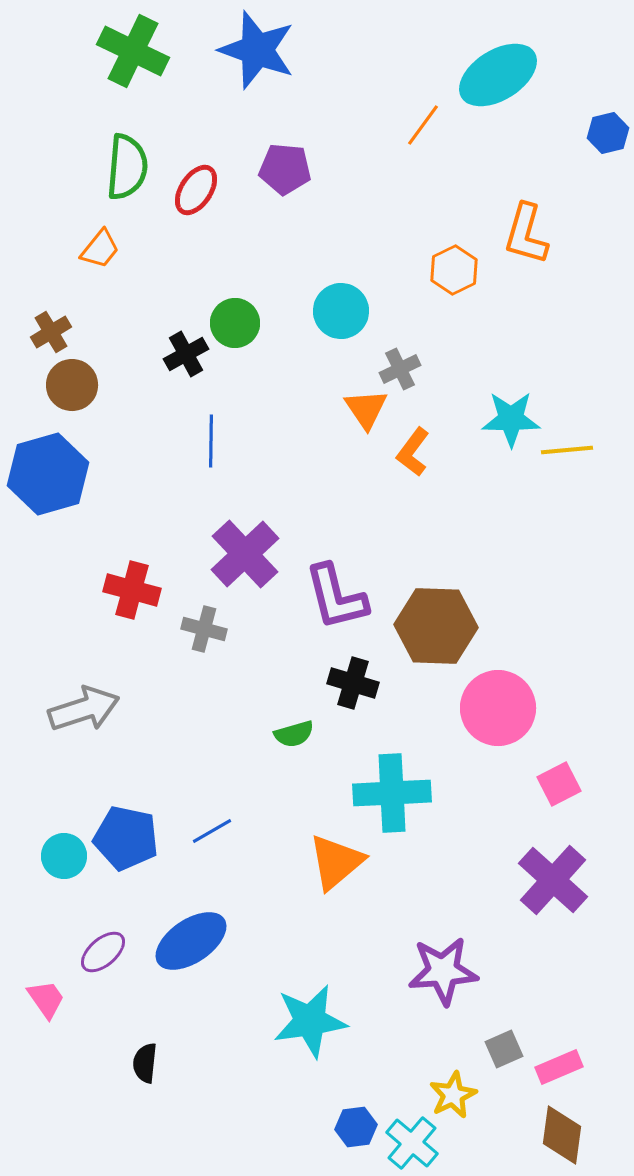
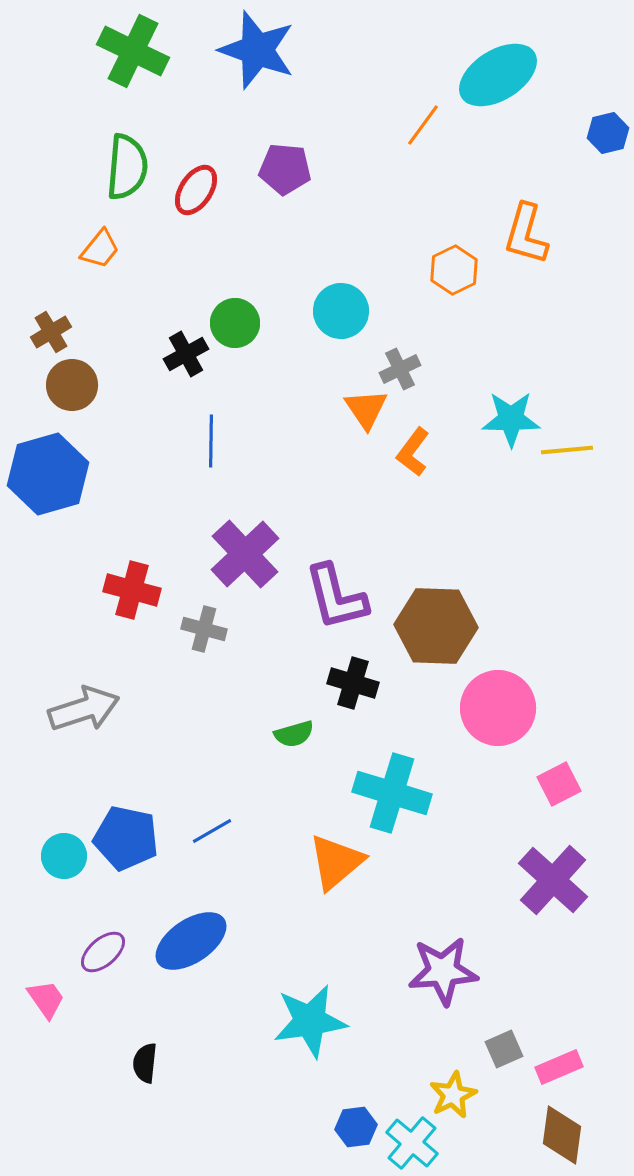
cyan cross at (392, 793): rotated 20 degrees clockwise
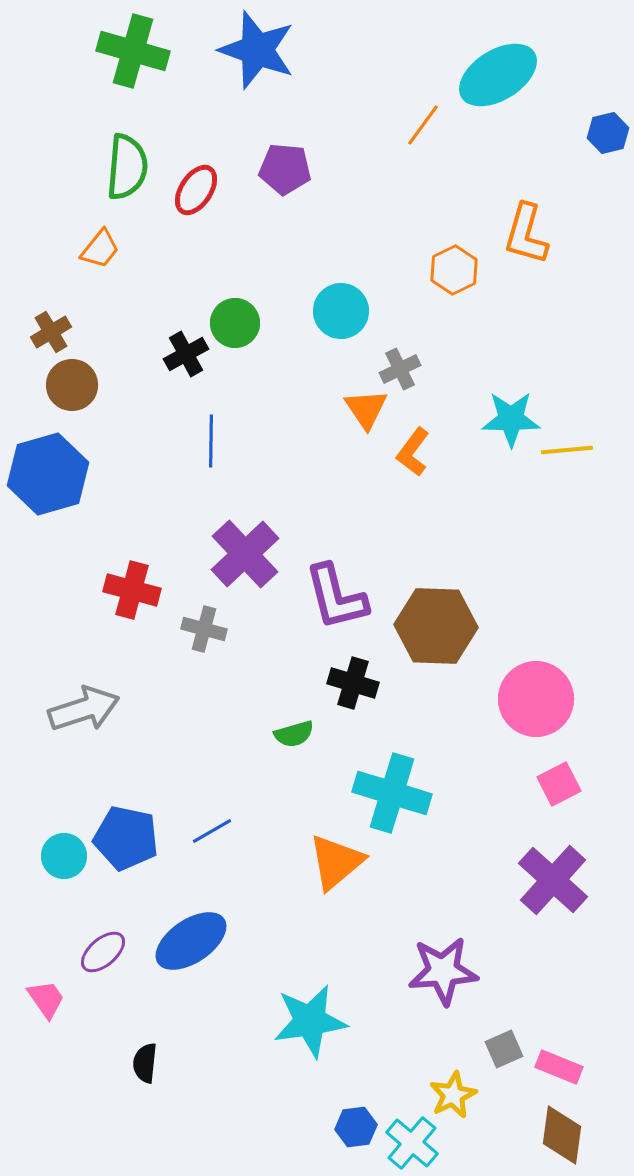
green cross at (133, 51): rotated 10 degrees counterclockwise
pink circle at (498, 708): moved 38 px right, 9 px up
pink rectangle at (559, 1067): rotated 45 degrees clockwise
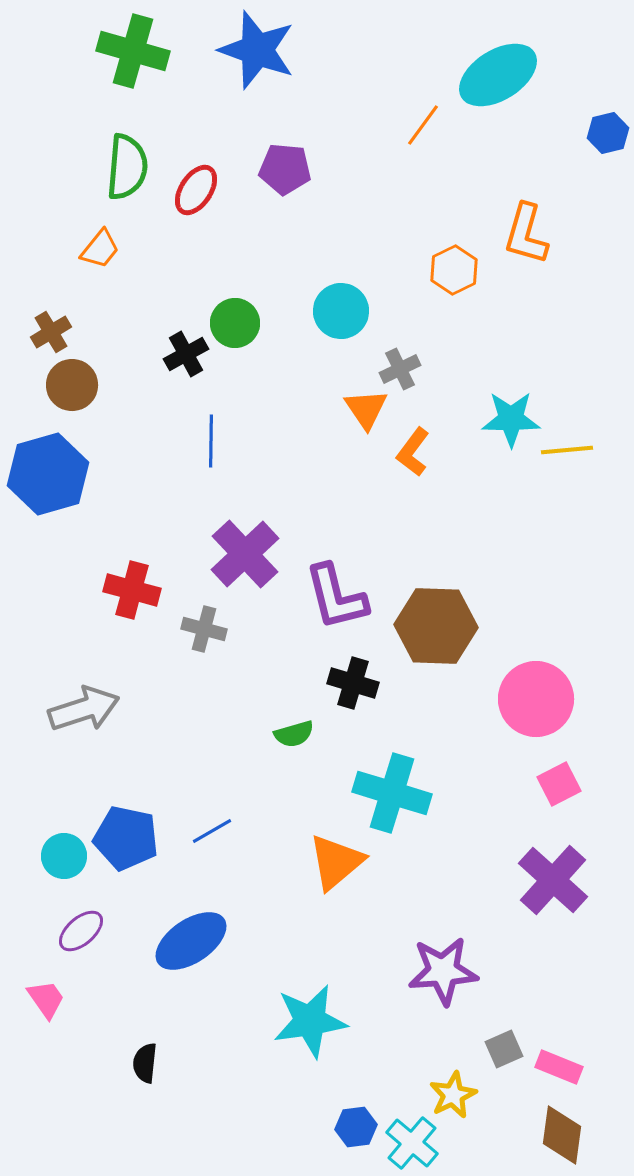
purple ellipse at (103, 952): moved 22 px left, 21 px up
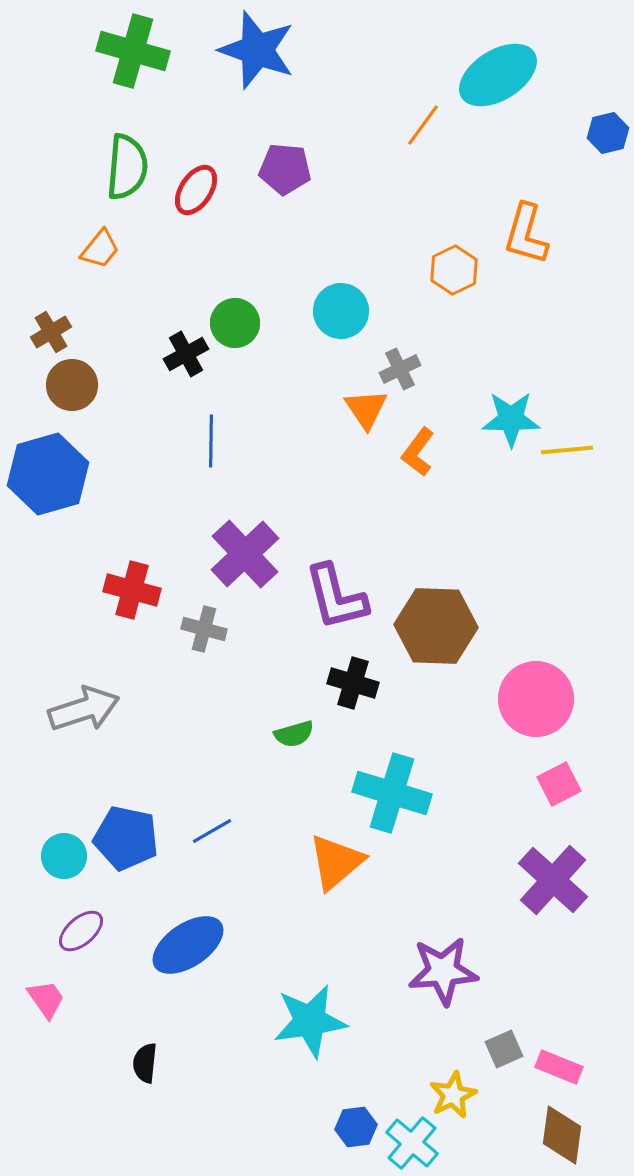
orange L-shape at (413, 452): moved 5 px right
blue ellipse at (191, 941): moved 3 px left, 4 px down
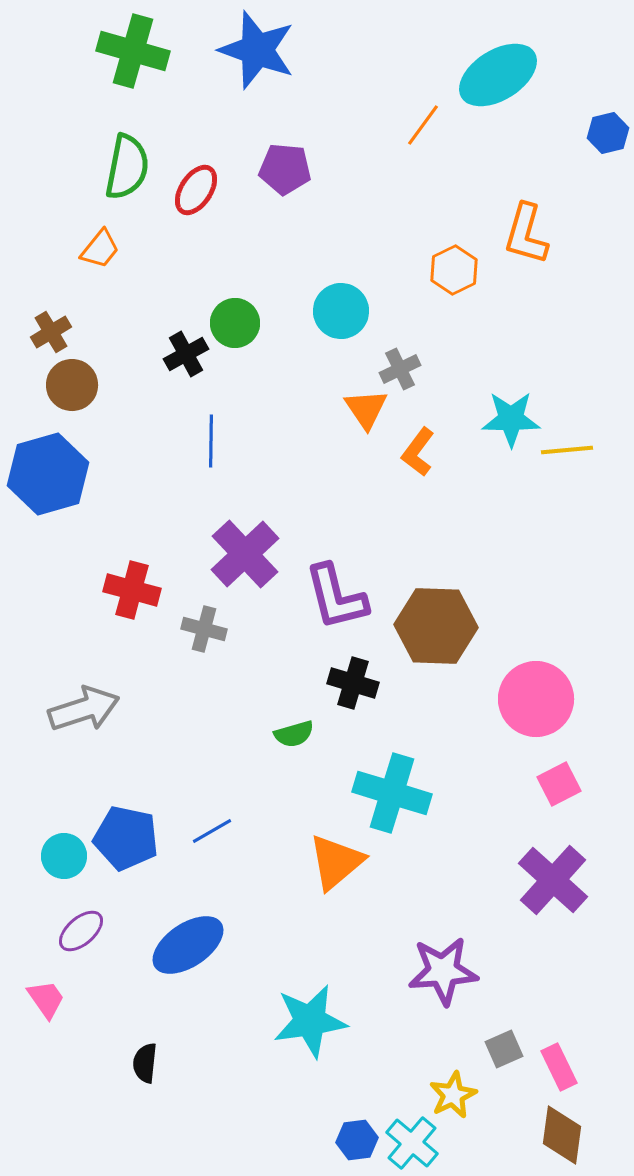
green semicircle at (127, 167): rotated 6 degrees clockwise
pink rectangle at (559, 1067): rotated 42 degrees clockwise
blue hexagon at (356, 1127): moved 1 px right, 13 px down
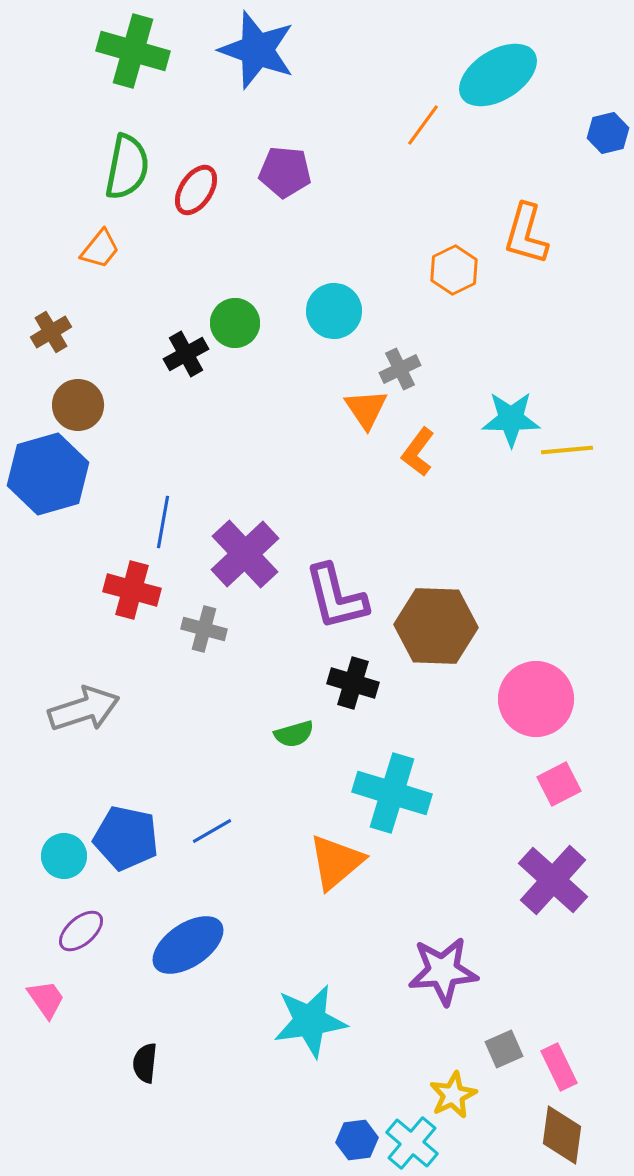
purple pentagon at (285, 169): moved 3 px down
cyan circle at (341, 311): moved 7 px left
brown circle at (72, 385): moved 6 px right, 20 px down
blue line at (211, 441): moved 48 px left, 81 px down; rotated 9 degrees clockwise
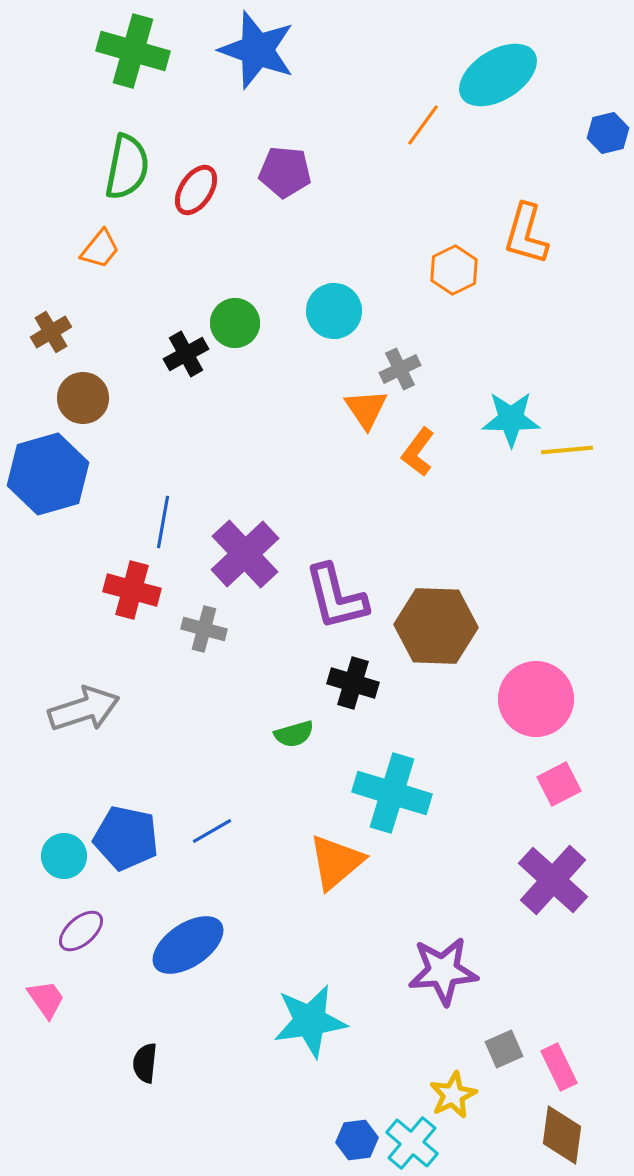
brown circle at (78, 405): moved 5 px right, 7 px up
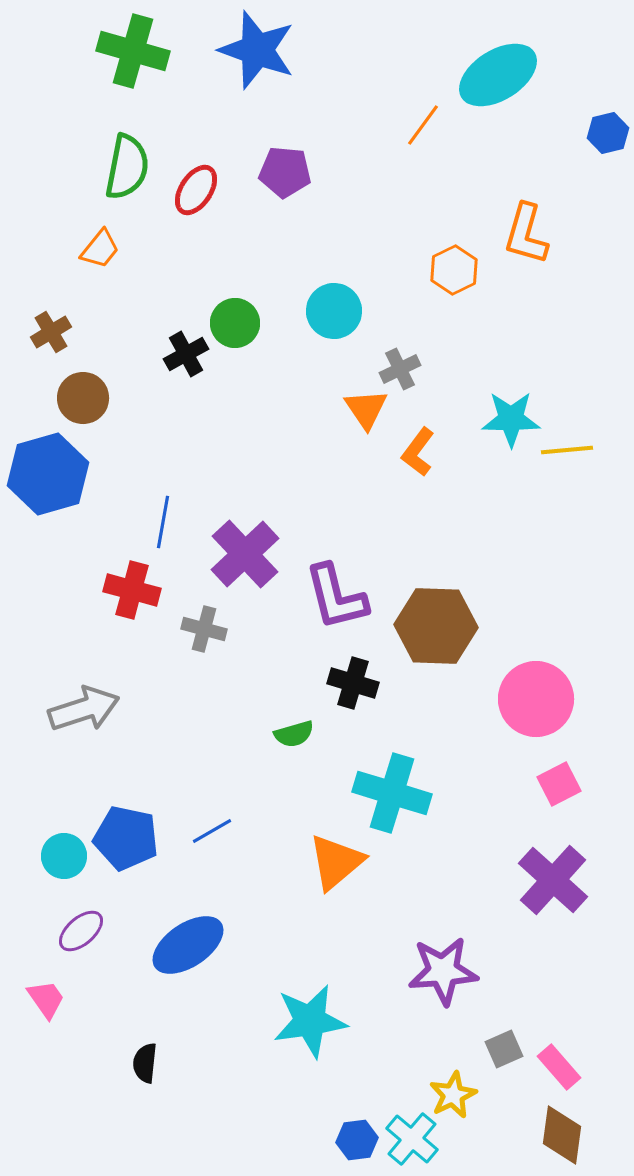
pink rectangle at (559, 1067): rotated 15 degrees counterclockwise
cyan cross at (412, 1143): moved 4 px up
